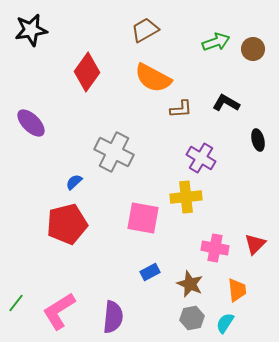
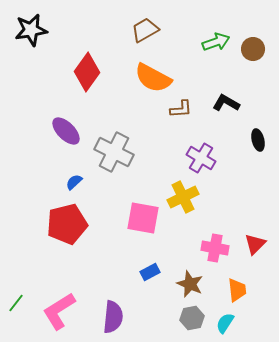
purple ellipse: moved 35 px right, 8 px down
yellow cross: moved 3 px left; rotated 20 degrees counterclockwise
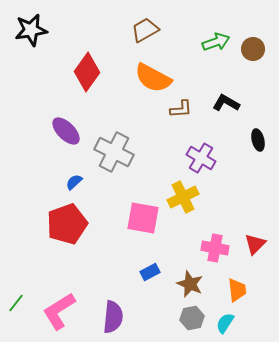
red pentagon: rotated 6 degrees counterclockwise
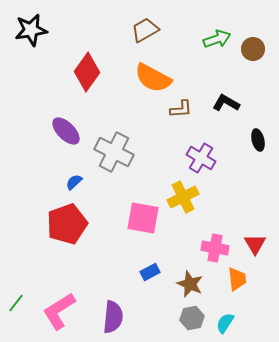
green arrow: moved 1 px right, 3 px up
red triangle: rotated 15 degrees counterclockwise
orange trapezoid: moved 11 px up
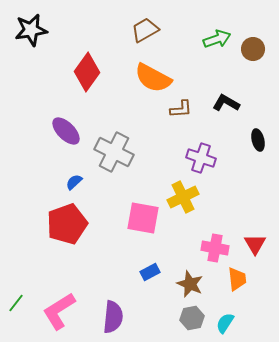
purple cross: rotated 12 degrees counterclockwise
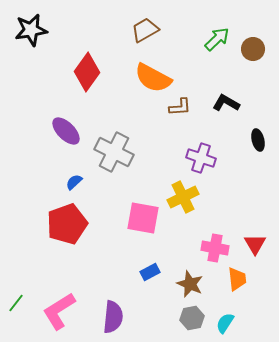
green arrow: rotated 24 degrees counterclockwise
brown L-shape: moved 1 px left, 2 px up
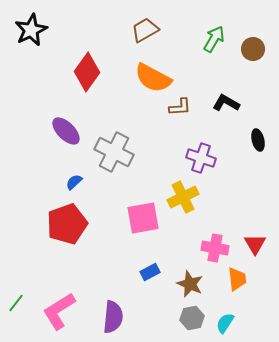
black star: rotated 16 degrees counterclockwise
green arrow: moved 3 px left; rotated 16 degrees counterclockwise
pink square: rotated 20 degrees counterclockwise
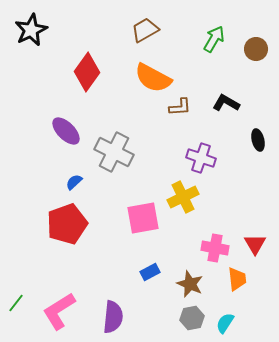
brown circle: moved 3 px right
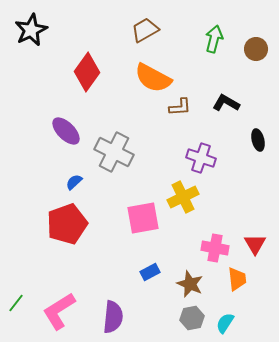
green arrow: rotated 16 degrees counterclockwise
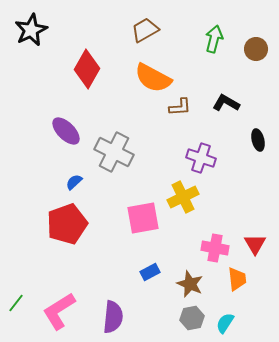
red diamond: moved 3 px up; rotated 6 degrees counterclockwise
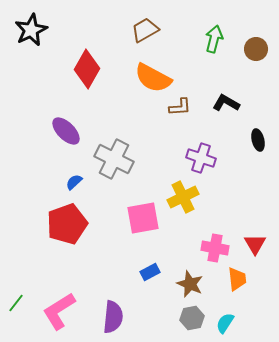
gray cross: moved 7 px down
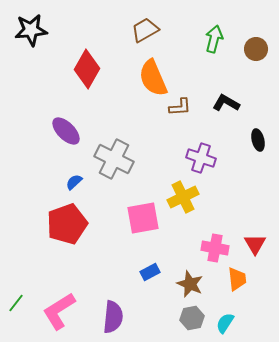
black star: rotated 20 degrees clockwise
orange semicircle: rotated 39 degrees clockwise
